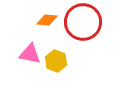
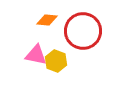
red circle: moved 9 px down
pink triangle: moved 6 px right, 1 px down
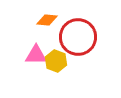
red circle: moved 5 px left, 6 px down
pink triangle: rotated 10 degrees counterclockwise
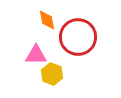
orange diamond: rotated 75 degrees clockwise
yellow hexagon: moved 4 px left, 13 px down
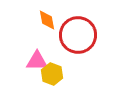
red circle: moved 2 px up
pink triangle: moved 1 px right, 6 px down
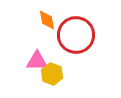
red circle: moved 2 px left
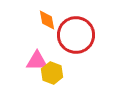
yellow hexagon: moved 1 px up
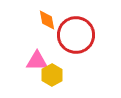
yellow hexagon: moved 2 px down; rotated 10 degrees clockwise
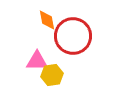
red circle: moved 3 px left, 1 px down
yellow hexagon: rotated 20 degrees clockwise
